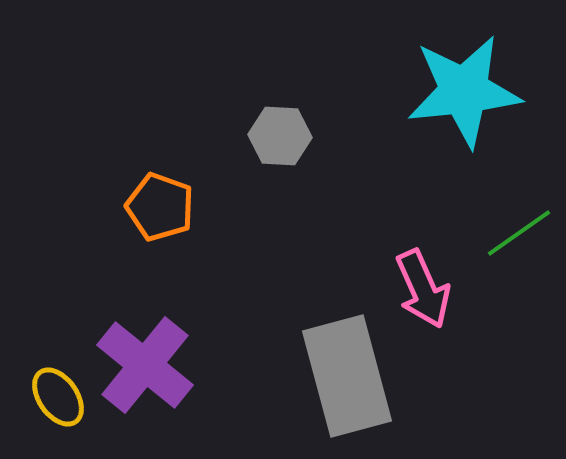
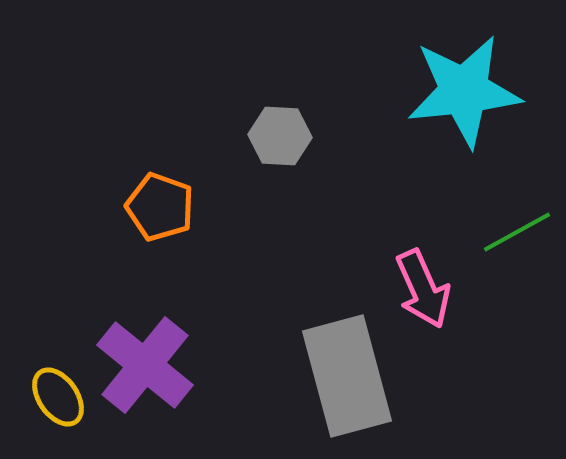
green line: moved 2 px left, 1 px up; rotated 6 degrees clockwise
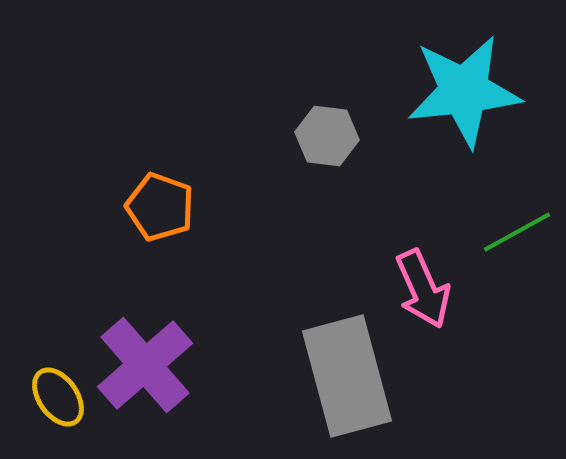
gray hexagon: moved 47 px right; rotated 4 degrees clockwise
purple cross: rotated 10 degrees clockwise
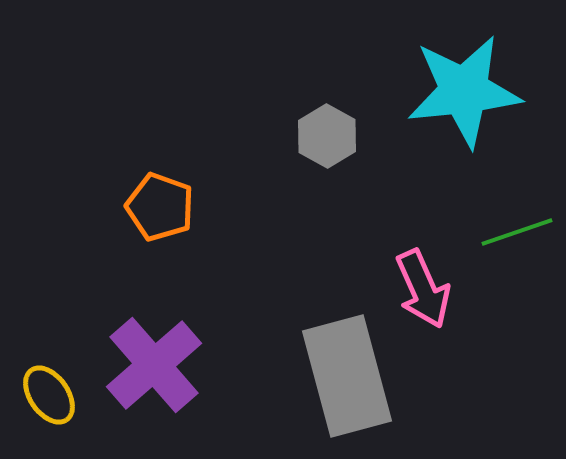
gray hexagon: rotated 22 degrees clockwise
green line: rotated 10 degrees clockwise
purple cross: moved 9 px right
yellow ellipse: moved 9 px left, 2 px up
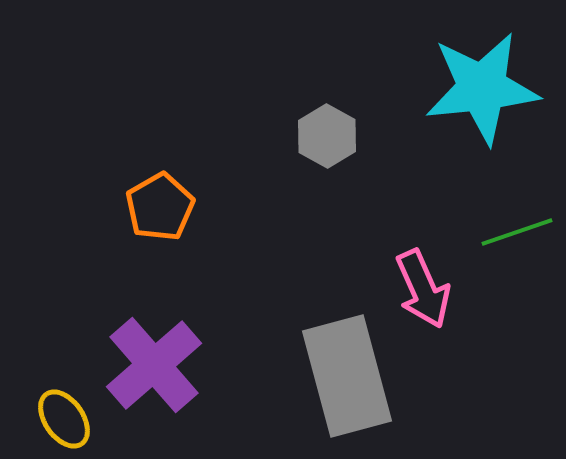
cyan star: moved 18 px right, 3 px up
orange pentagon: rotated 22 degrees clockwise
yellow ellipse: moved 15 px right, 24 px down
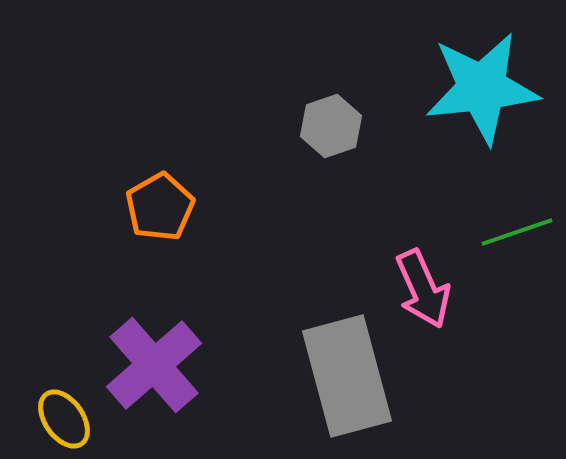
gray hexagon: moved 4 px right, 10 px up; rotated 12 degrees clockwise
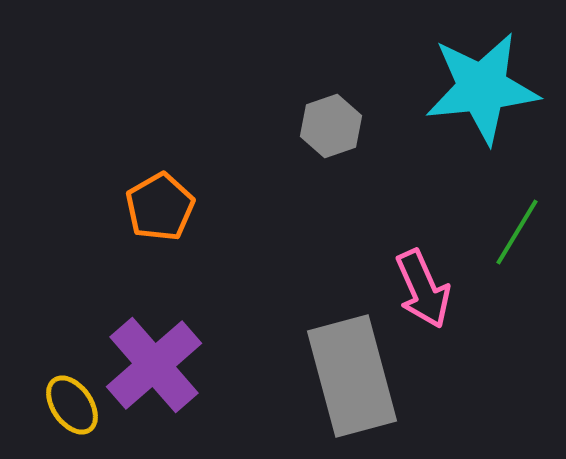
green line: rotated 40 degrees counterclockwise
gray rectangle: moved 5 px right
yellow ellipse: moved 8 px right, 14 px up
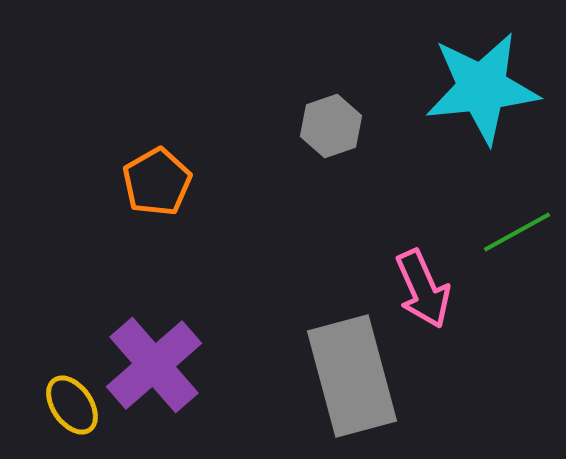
orange pentagon: moved 3 px left, 25 px up
green line: rotated 30 degrees clockwise
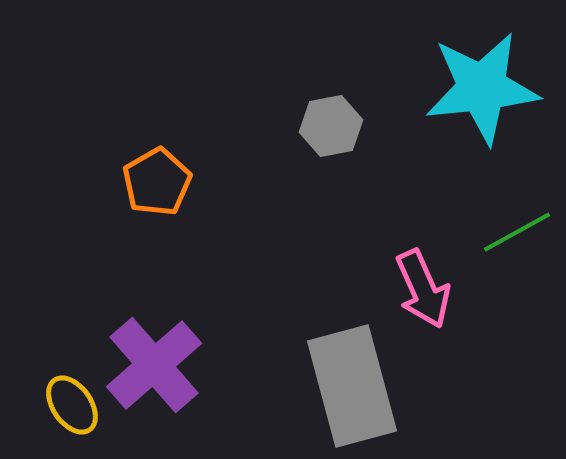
gray hexagon: rotated 8 degrees clockwise
gray rectangle: moved 10 px down
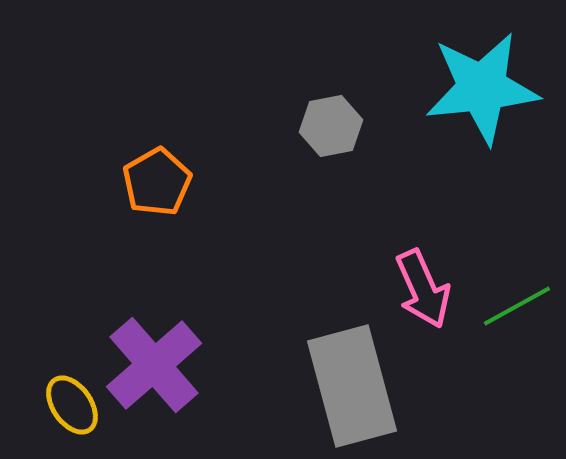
green line: moved 74 px down
